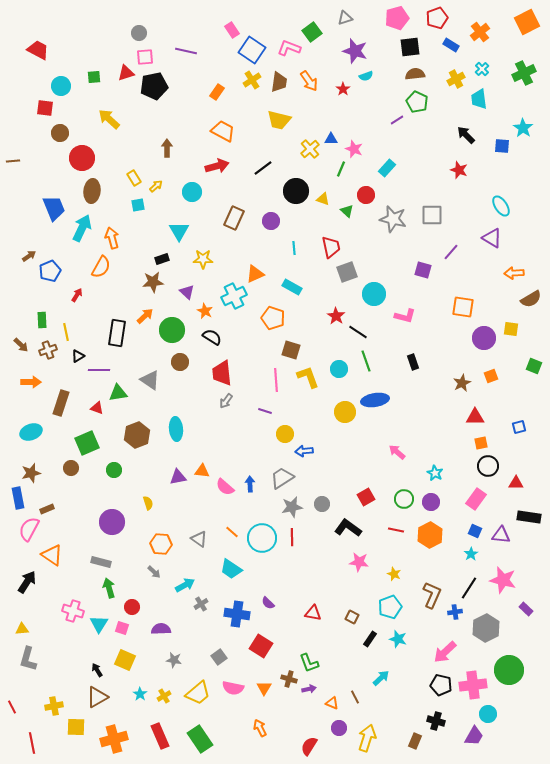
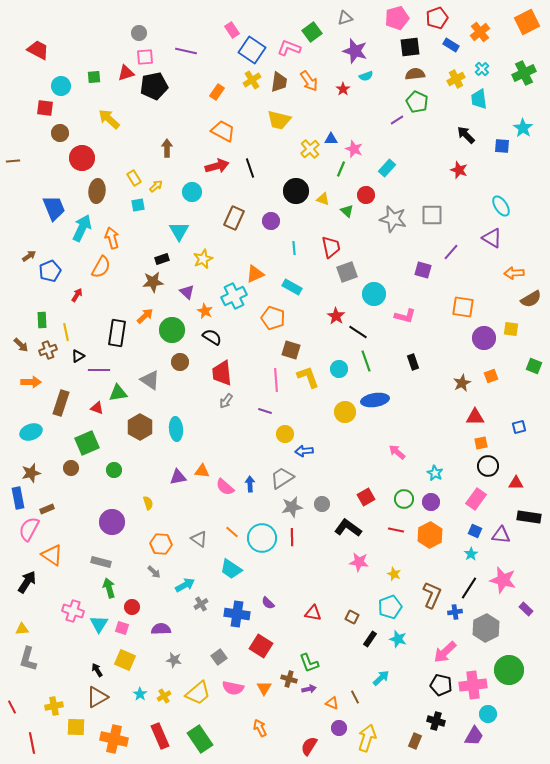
black line at (263, 168): moved 13 px left; rotated 72 degrees counterclockwise
brown ellipse at (92, 191): moved 5 px right
yellow star at (203, 259): rotated 24 degrees counterclockwise
brown hexagon at (137, 435): moved 3 px right, 8 px up; rotated 10 degrees counterclockwise
orange cross at (114, 739): rotated 28 degrees clockwise
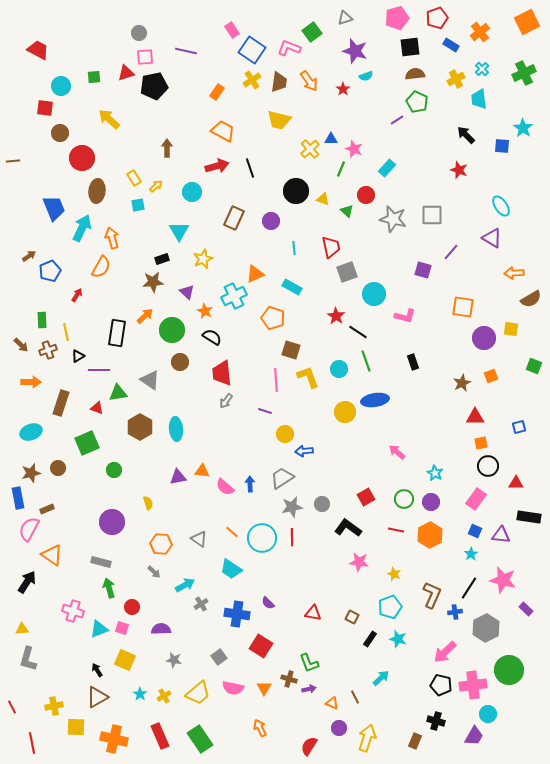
brown circle at (71, 468): moved 13 px left
cyan triangle at (99, 624): moved 5 px down; rotated 36 degrees clockwise
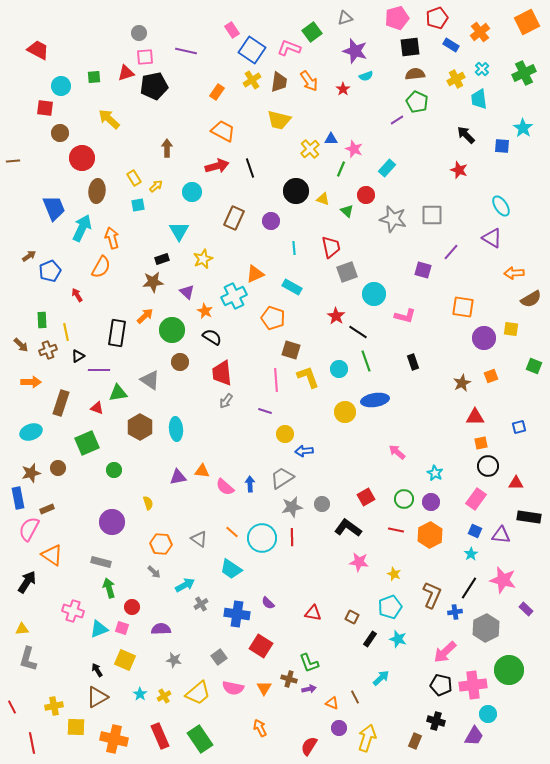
red arrow at (77, 295): rotated 64 degrees counterclockwise
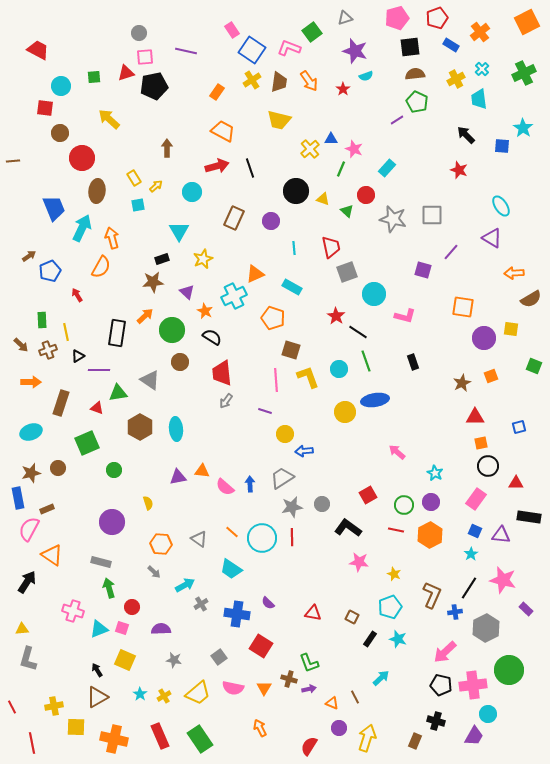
red square at (366, 497): moved 2 px right, 2 px up
green circle at (404, 499): moved 6 px down
